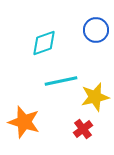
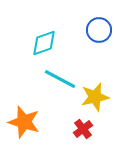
blue circle: moved 3 px right
cyan line: moved 1 px left, 2 px up; rotated 40 degrees clockwise
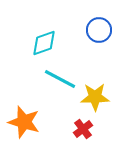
yellow star: rotated 12 degrees clockwise
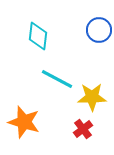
cyan diamond: moved 6 px left, 7 px up; rotated 64 degrees counterclockwise
cyan line: moved 3 px left
yellow star: moved 3 px left
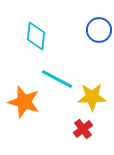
cyan diamond: moved 2 px left
orange star: moved 20 px up
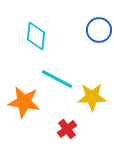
orange star: rotated 8 degrees counterclockwise
red cross: moved 16 px left
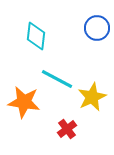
blue circle: moved 2 px left, 2 px up
yellow star: rotated 24 degrees counterclockwise
